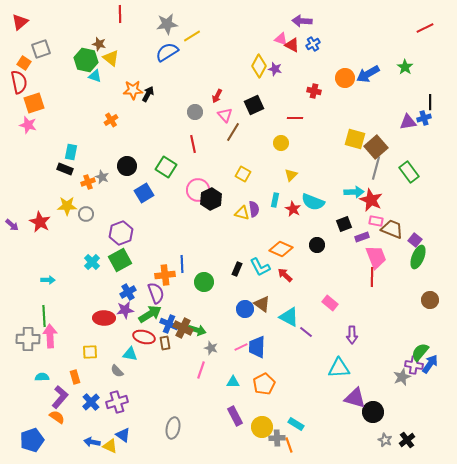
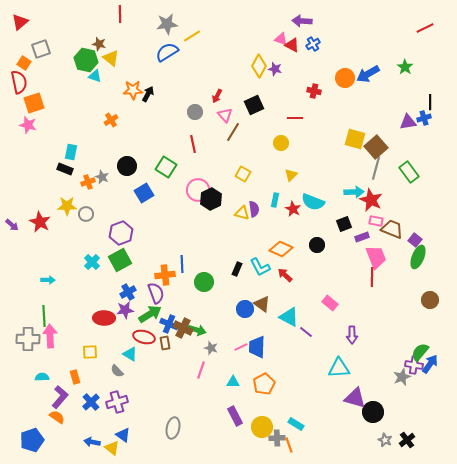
cyan triangle at (130, 354): rotated 21 degrees clockwise
yellow triangle at (110, 446): moved 2 px right, 2 px down; rotated 14 degrees clockwise
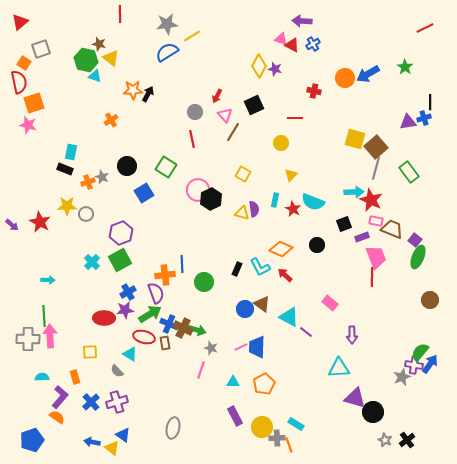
red line at (193, 144): moved 1 px left, 5 px up
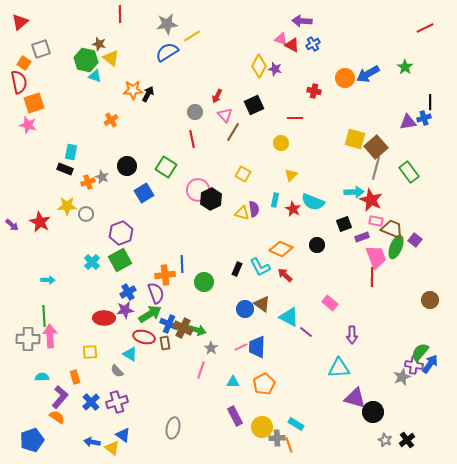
green ellipse at (418, 257): moved 22 px left, 10 px up
gray star at (211, 348): rotated 16 degrees clockwise
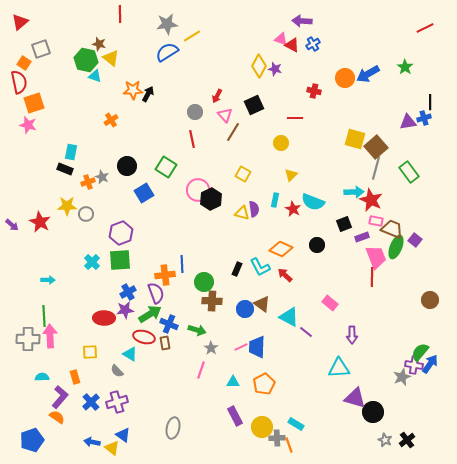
green square at (120, 260): rotated 25 degrees clockwise
brown cross at (183, 328): moved 29 px right, 27 px up; rotated 24 degrees counterclockwise
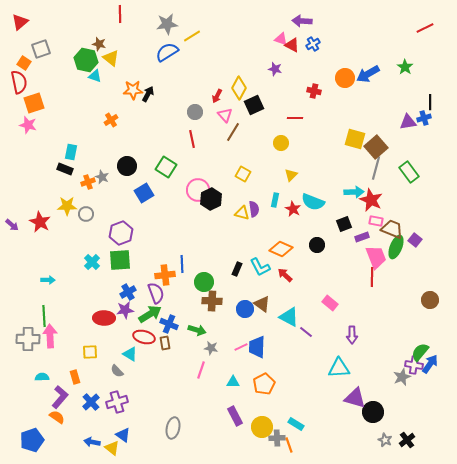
yellow diamond at (259, 66): moved 20 px left, 22 px down
gray star at (211, 348): rotated 24 degrees counterclockwise
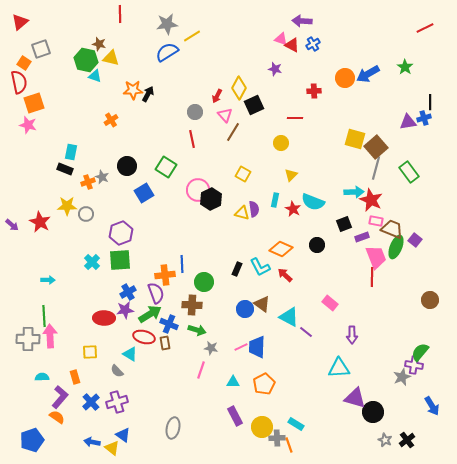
yellow triangle at (111, 58): rotated 24 degrees counterclockwise
red cross at (314, 91): rotated 16 degrees counterclockwise
brown cross at (212, 301): moved 20 px left, 4 px down
blue arrow at (430, 364): moved 2 px right, 42 px down; rotated 114 degrees clockwise
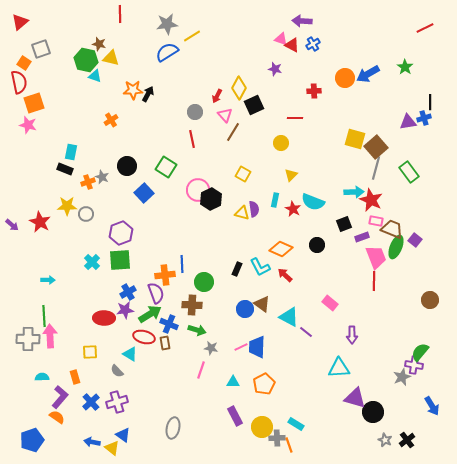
blue square at (144, 193): rotated 12 degrees counterclockwise
red line at (372, 277): moved 2 px right, 4 px down
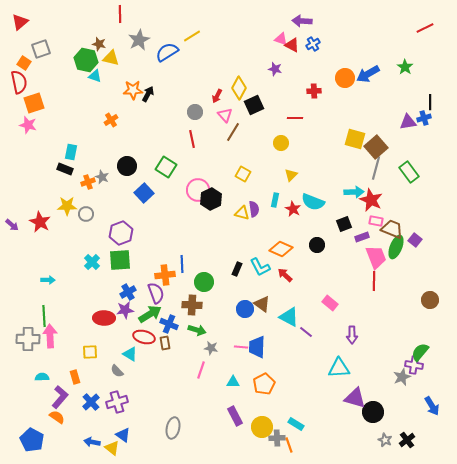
gray star at (167, 24): moved 28 px left, 16 px down; rotated 20 degrees counterclockwise
pink line at (241, 347): rotated 32 degrees clockwise
blue pentagon at (32, 440): rotated 25 degrees counterclockwise
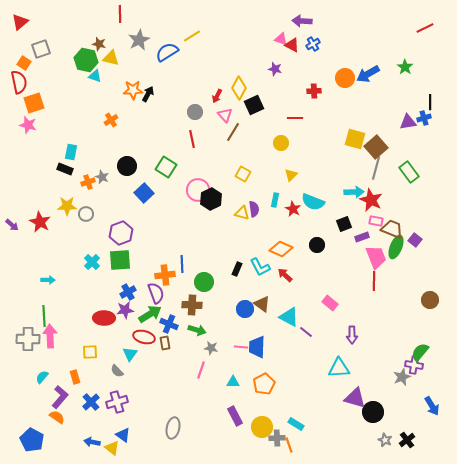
cyan triangle at (130, 354): rotated 35 degrees clockwise
cyan semicircle at (42, 377): rotated 48 degrees counterclockwise
